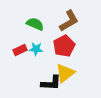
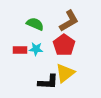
red pentagon: moved 1 px up; rotated 10 degrees counterclockwise
red rectangle: rotated 24 degrees clockwise
black L-shape: moved 3 px left, 1 px up
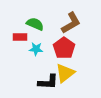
brown L-shape: moved 2 px right, 2 px down
red pentagon: moved 3 px down
red rectangle: moved 13 px up
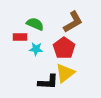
brown L-shape: moved 2 px right, 1 px up
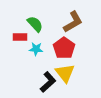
green semicircle: rotated 24 degrees clockwise
yellow triangle: rotated 30 degrees counterclockwise
black L-shape: rotated 45 degrees counterclockwise
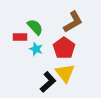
green semicircle: moved 3 px down
cyan star: rotated 16 degrees clockwise
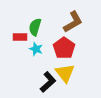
green semicircle: rotated 120 degrees counterclockwise
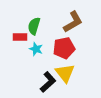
green semicircle: moved 1 px left, 1 px up
red pentagon: rotated 25 degrees clockwise
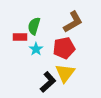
cyan star: rotated 16 degrees clockwise
yellow triangle: rotated 15 degrees clockwise
